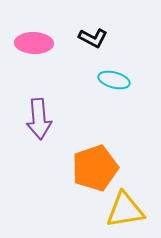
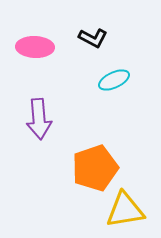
pink ellipse: moved 1 px right, 4 px down
cyan ellipse: rotated 40 degrees counterclockwise
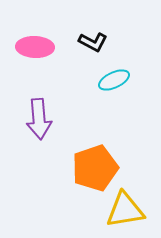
black L-shape: moved 4 px down
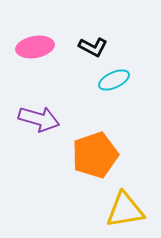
black L-shape: moved 5 px down
pink ellipse: rotated 12 degrees counterclockwise
purple arrow: rotated 69 degrees counterclockwise
orange pentagon: moved 13 px up
